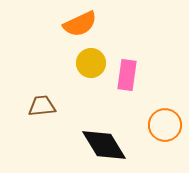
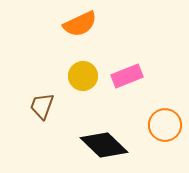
yellow circle: moved 8 px left, 13 px down
pink rectangle: moved 1 px down; rotated 60 degrees clockwise
brown trapezoid: rotated 64 degrees counterclockwise
black diamond: rotated 15 degrees counterclockwise
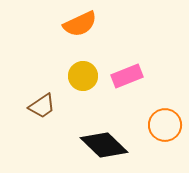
brown trapezoid: rotated 144 degrees counterclockwise
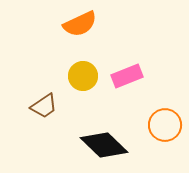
brown trapezoid: moved 2 px right
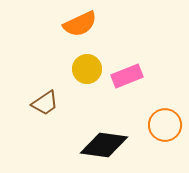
yellow circle: moved 4 px right, 7 px up
brown trapezoid: moved 1 px right, 3 px up
black diamond: rotated 36 degrees counterclockwise
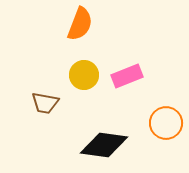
orange semicircle: rotated 44 degrees counterclockwise
yellow circle: moved 3 px left, 6 px down
brown trapezoid: rotated 44 degrees clockwise
orange circle: moved 1 px right, 2 px up
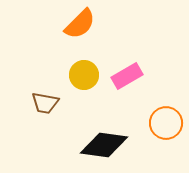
orange semicircle: rotated 24 degrees clockwise
pink rectangle: rotated 8 degrees counterclockwise
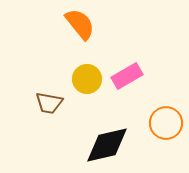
orange semicircle: rotated 84 degrees counterclockwise
yellow circle: moved 3 px right, 4 px down
brown trapezoid: moved 4 px right
black diamond: moved 3 px right; rotated 21 degrees counterclockwise
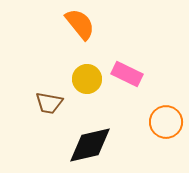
pink rectangle: moved 2 px up; rotated 56 degrees clockwise
orange circle: moved 1 px up
black diamond: moved 17 px left
